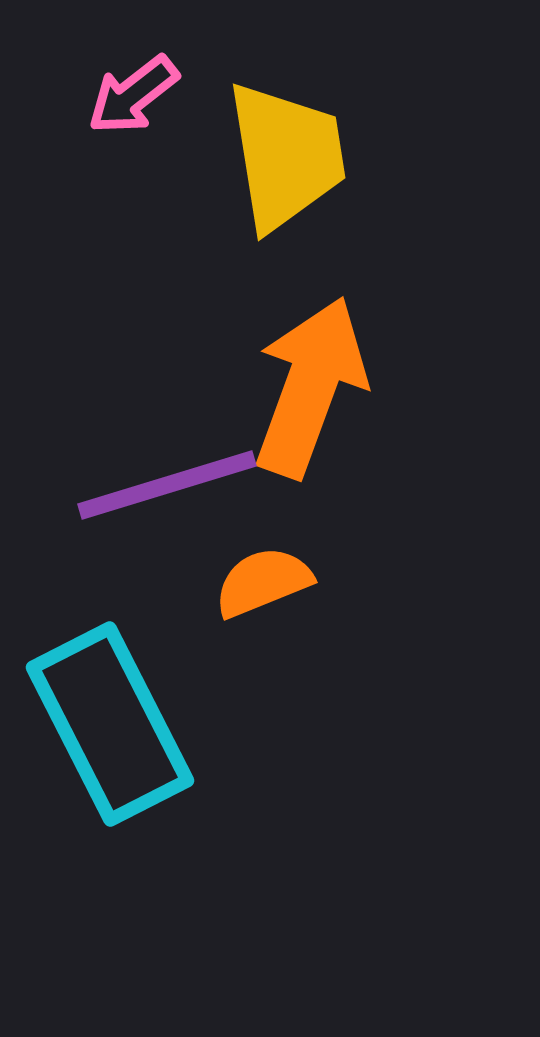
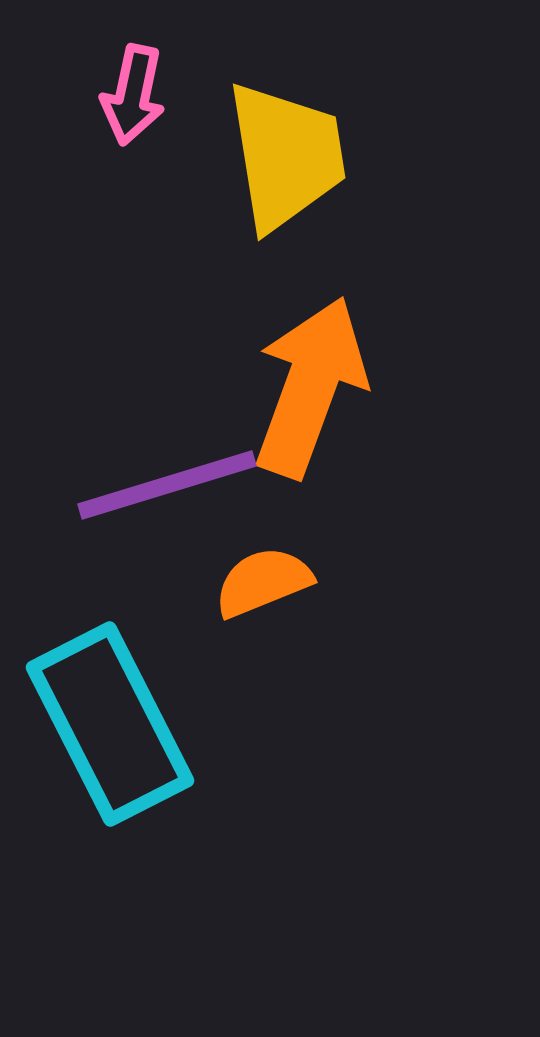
pink arrow: rotated 40 degrees counterclockwise
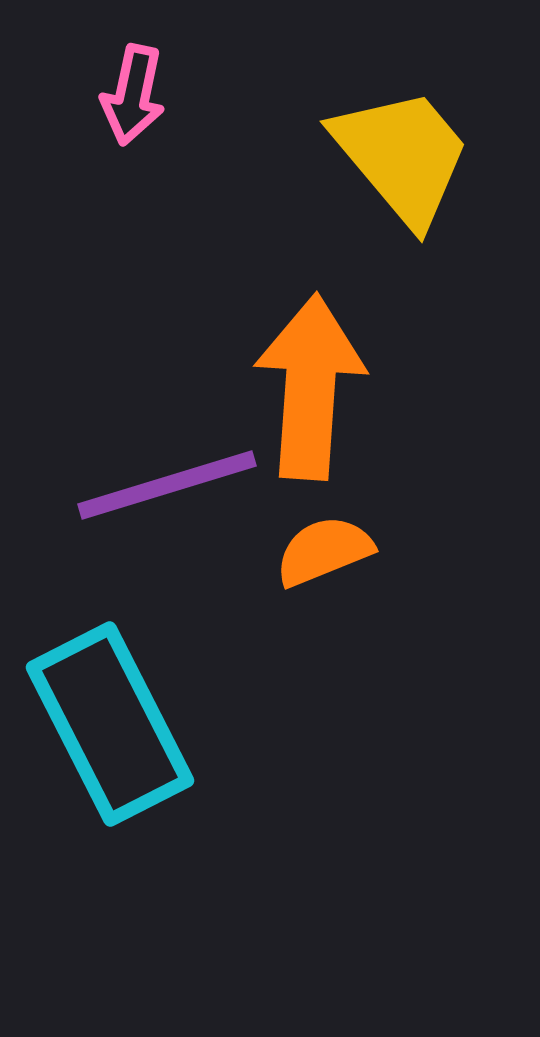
yellow trapezoid: moved 116 px right; rotated 31 degrees counterclockwise
orange arrow: rotated 16 degrees counterclockwise
orange semicircle: moved 61 px right, 31 px up
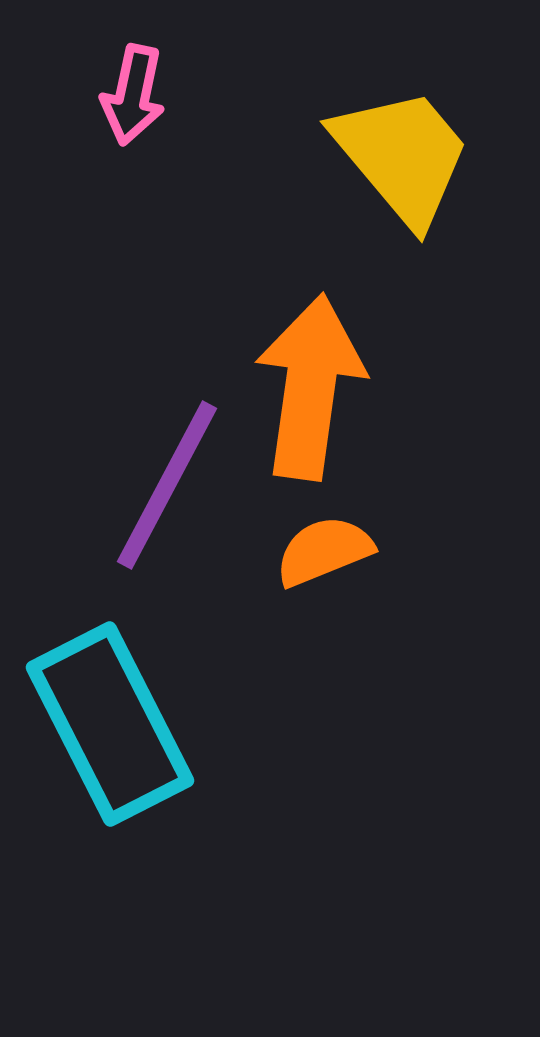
orange arrow: rotated 4 degrees clockwise
purple line: rotated 45 degrees counterclockwise
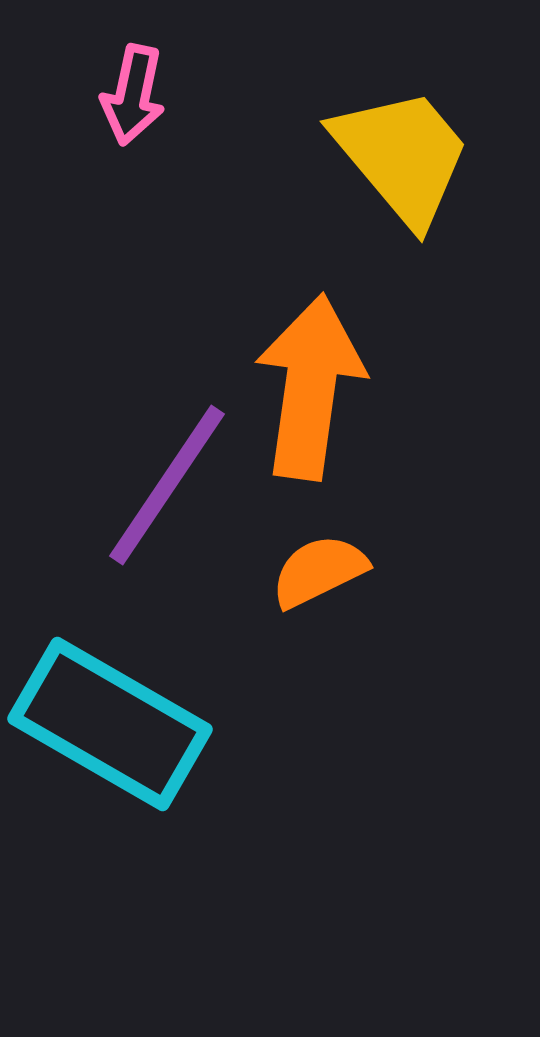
purple line: rotated 6 degrees clockwise
orange semicircle: moved 5 px left, 20 px down; rotated 4 degrees counterclockwise
cyan rectangle: rotated 33 degrees counterclockwise
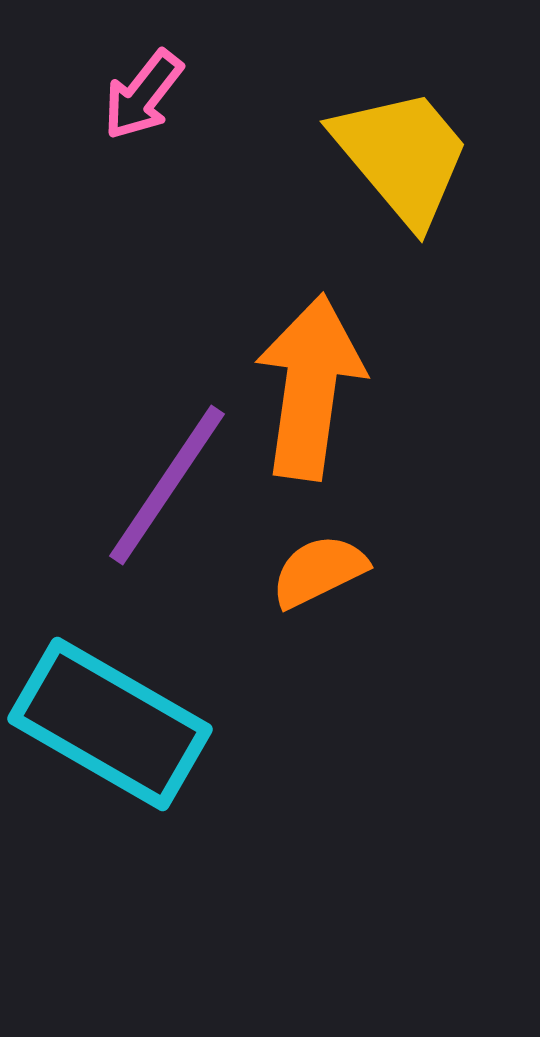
pink arrow: moved 10 px right; rotated 26 degrees clockwise
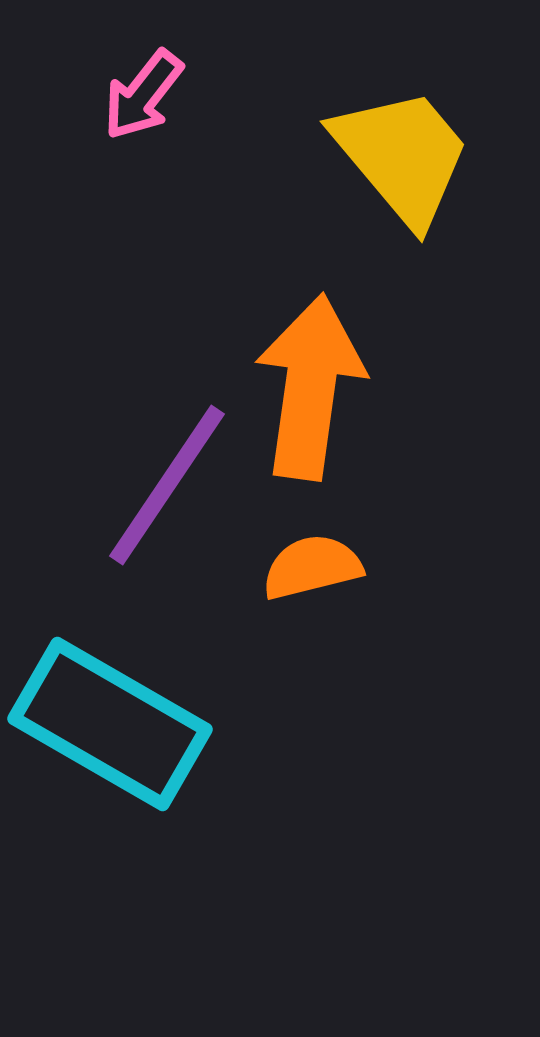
orange semicircle: moved 7 px left, 4 px up; rotated 12 degrees clockwise
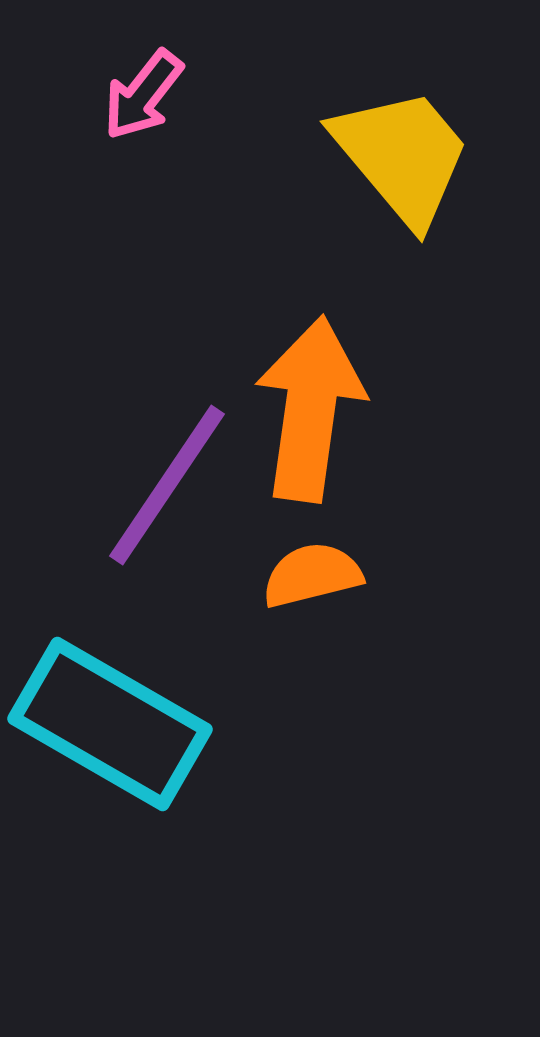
orange arrow: moved 22 px down
orange semicircle: moved 8 px down
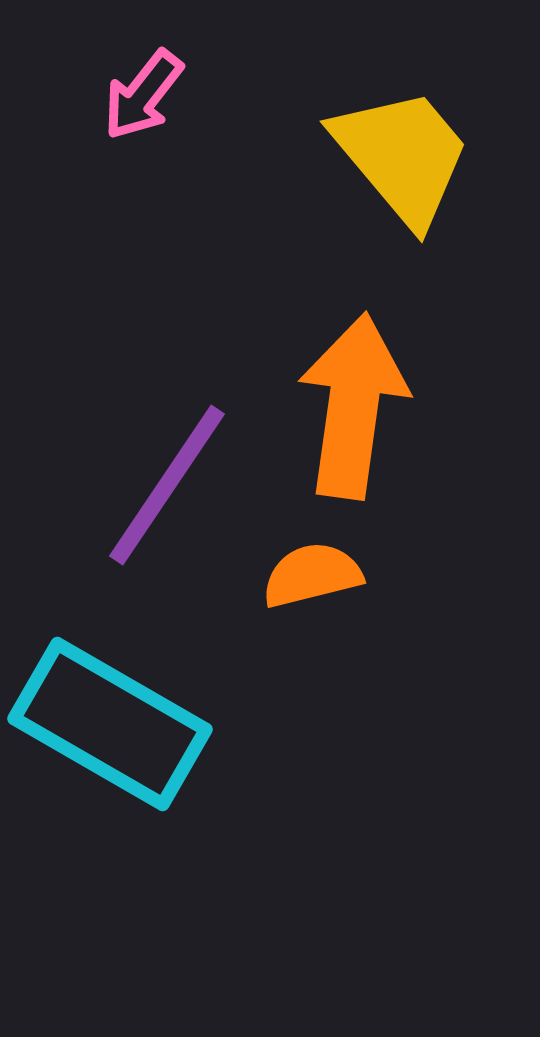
orange arrow: moved 43 px right, 3 px up
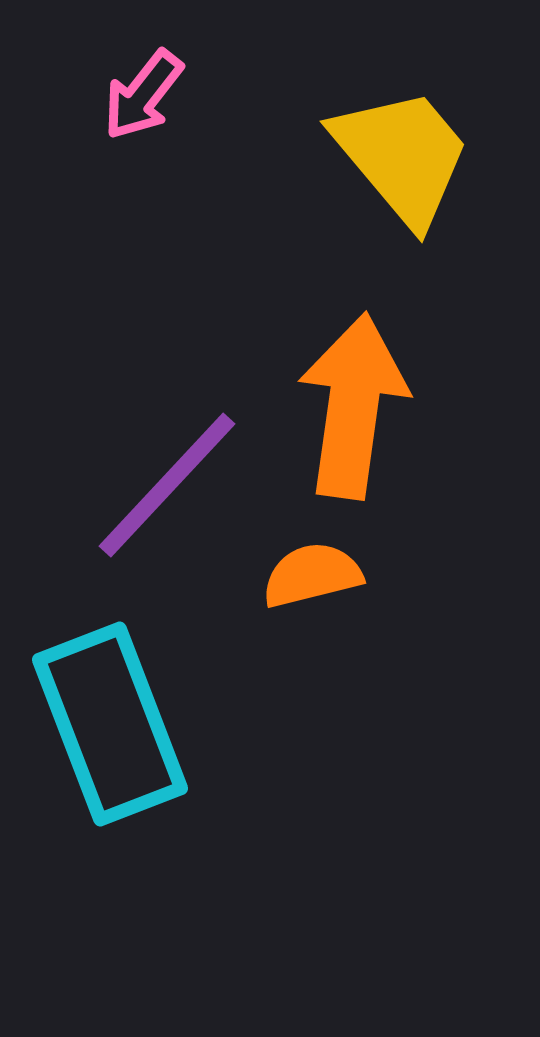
purple line: rotated 9 degrees clockwise
cyan rectangle: rotated 39 degrees clockwise
